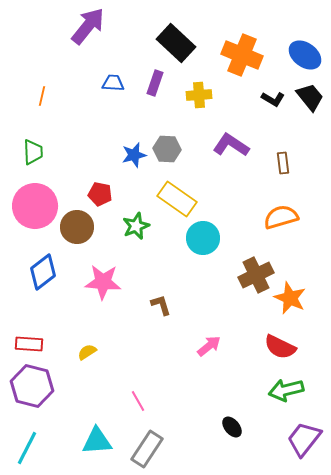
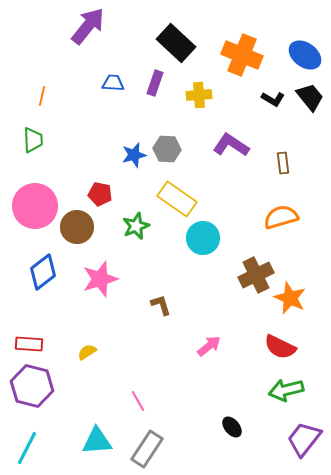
green trapezoid: moved 12 px up
pink star: moved 3 px left, 3 px up; rotated 21 degrees counterclockwise
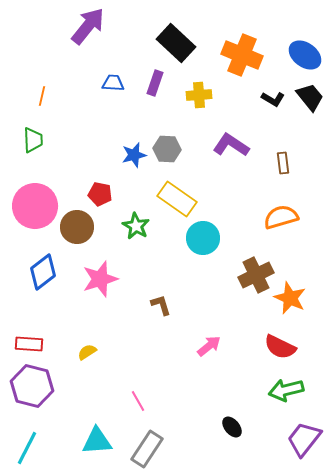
green star: rotated 20 degrees counterclockwise
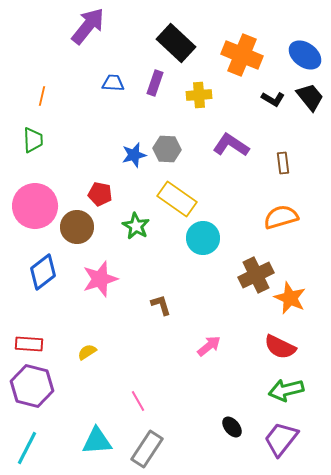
purple trapezoid: moved 23 px left
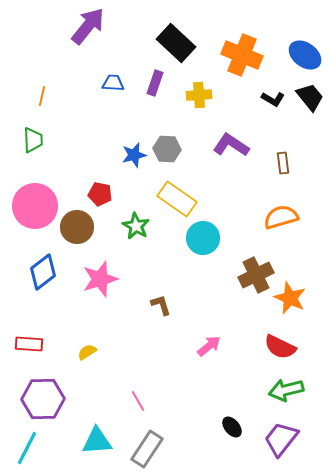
purple hexagon: moved 11 px right, 13 px down; rotated 15 degrees counterclockwise
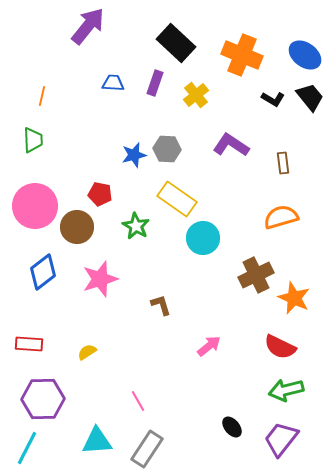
yellow cross: moved 3 px left; rotated 35 degrees counterclockwise
orange star: moved 4 px right
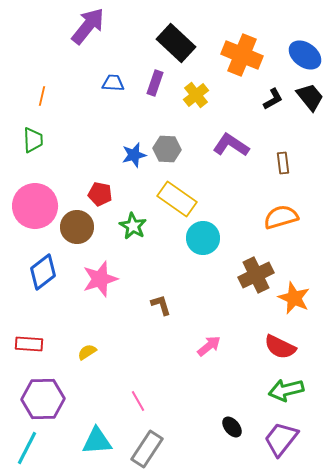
black L-shape: rotated 60 degrees counterclockwise
green star: moved 3 px left
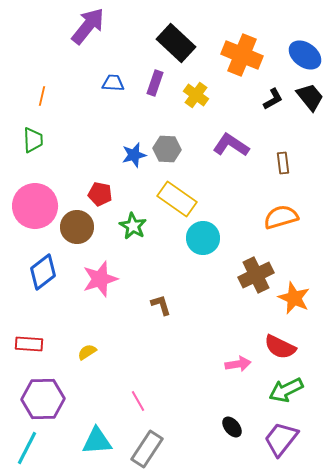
yellow cross: rotated 15 degrees counterclockwise
pink arrow: moved 29 px right, 18 px down; rotated 30 degrees clockwise
green arrow: rotated 12 degrees counterclockwise
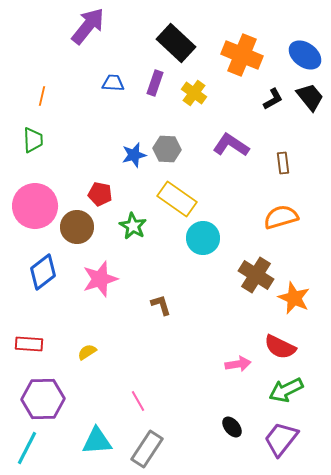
yellow cross: moved 2 px left, 2 px up
brown cross: rotated 32 degrees counterclockwise
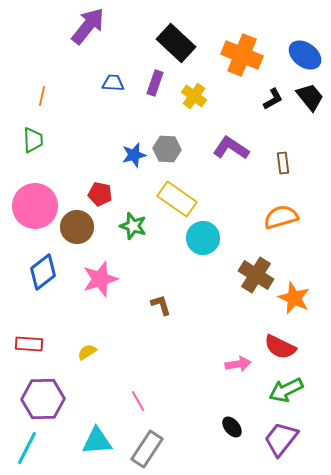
yellow cross: moved 3 px down
purple L-shape: moved 3 px down
green star: rotated 12 degrees counterclockwise
